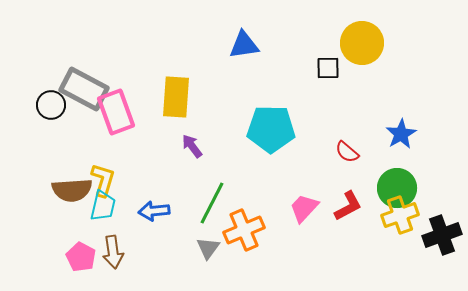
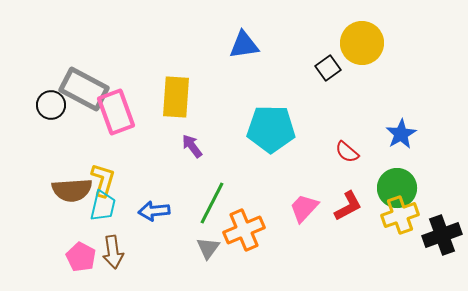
black square: rotated 35 degrees counterclockwise
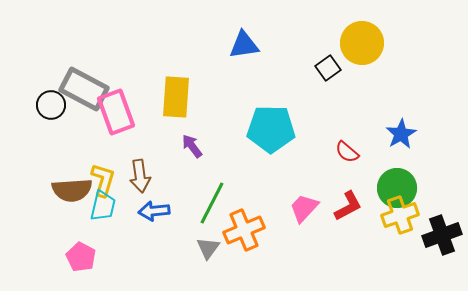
brown arrow: moved 27 px right, 76 px up
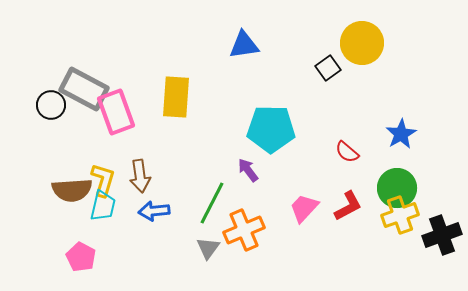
purple arrow: moved 56 px right, 24 px down
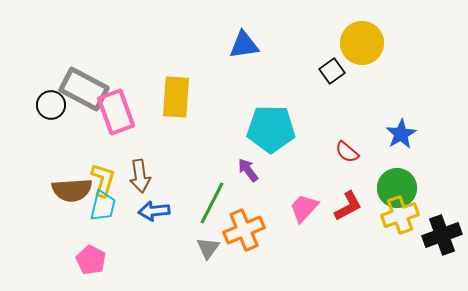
black square: moved 4 px right, 3 px down
pink pentagon: moved 10 px right, 3 px down
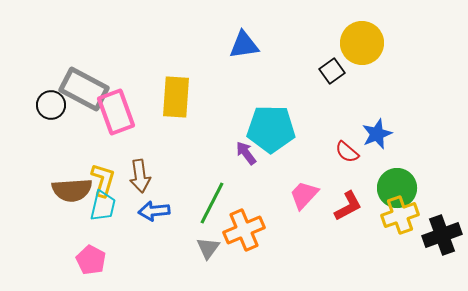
blue star: moved 24 px left; rotated 8 degrees clockwise
purple arrow: moved 2 px left, 17 px up
pink trapezoid: moved 13 px up
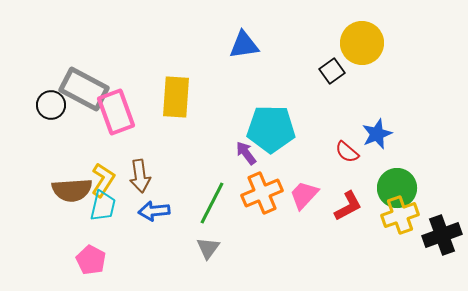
yellow L-shape: rotated 16 degrees clockwise
orange cross: moved 18 px right, 37 px up
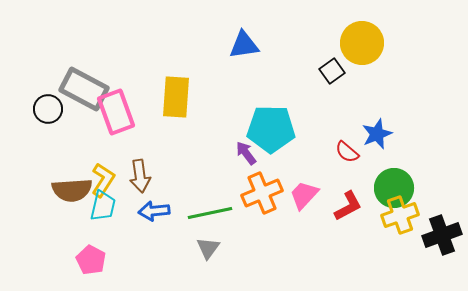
black circle: moved 3 px left, 4 px down
green circle: moved 3 px left
green line: moved 2 px left, 10 px down; rotated 51 degrees clockwise
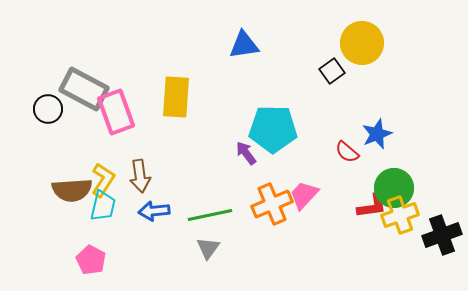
cyan pentagon: moved 2 px right
orange cross: moved 10 px right, 11 px down
red L-shape: moved 24 px right; rotated 20 degrees clockwise
green line: moved 2 px down
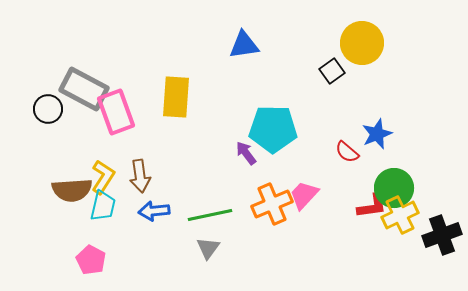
yellow L-shape: moved 3 px up
yellow cross: rotated 6 degrees counterclockwise
